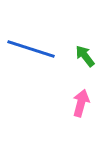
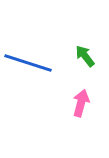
blue line: moved 3 px left, 14 px down
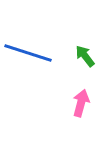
blue line: moved 10 px up
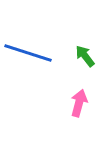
pink arrow: moved 2 px left
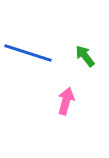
pink arrow: moved 13 px left, 2 px up
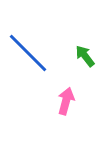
blue line: rotated 27 degrees clockwise
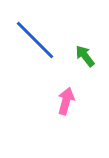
blue line: moved 7 px right, 13 px up
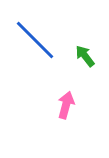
pink arrow: moved 4 px down
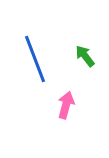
blue line: moved 19 px down; rotated 24 degrees clockwise
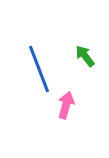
blue line: moved 4 px right, 10 px down
